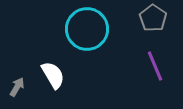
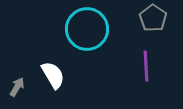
purple line: moved 9 px left; rotated 20 degrees clockwise
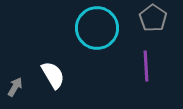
cyan circle: moved 10 px right, 1 px up
gray arrow: moved 2 px left
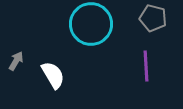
gray pentagon: rotated 20 degrees counterclockwise
cyan circle: moved 6 px left, 4 px up
gray arrow: moved 1 px right, 26 px up
